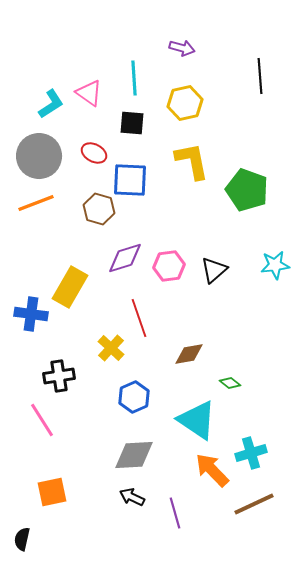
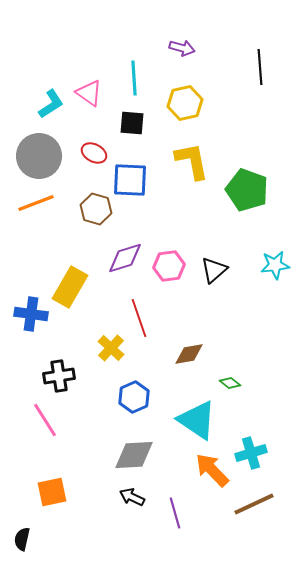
black line: moved 9 px up
brown hexagon: moved 3 px left
pink line: moved 3 px right
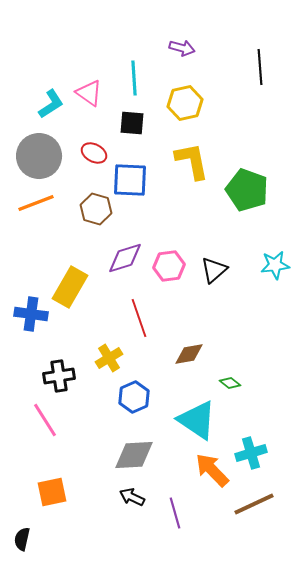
yellow cross: moved 2 px left, 10 px down; rotated 16 degrees clockwise
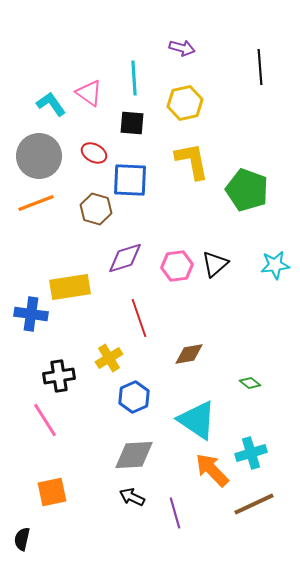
cyan L-shape: rotated 92 degrees counterclockwise
pink hexagon: moved 8 px right
black triangle: moved 1 px right, 6 px up
yellow rectangle: rotated 51 degrees clockwise
green diamond: moved 20 px right
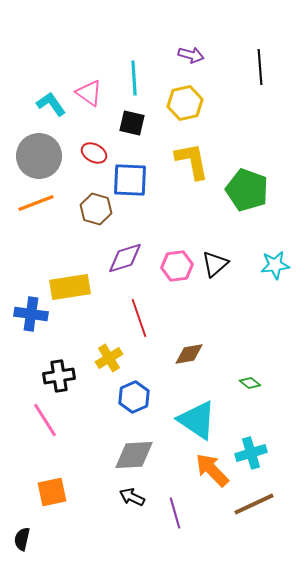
purple arrow: moved 9 px right, 7 px down
black square: rotated 8 degrees clockwise
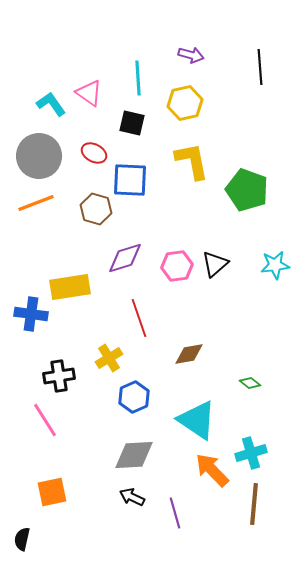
cyan line: moved 4 px right
brown line: rotated 60 degrees counterclockwise
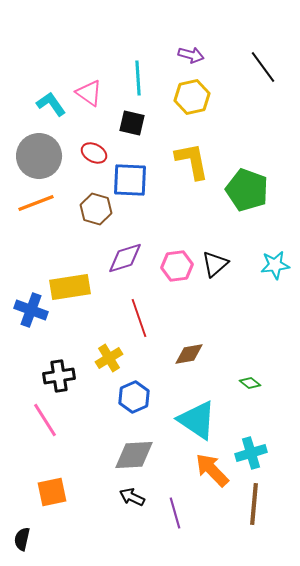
black line: moved 3 px right; rotated 32 degrees counterclockwise
yellow hexagon: moved 7 px right, 6 px up
blue cross: moved 4 px up; rotated 12 degrees clockwise
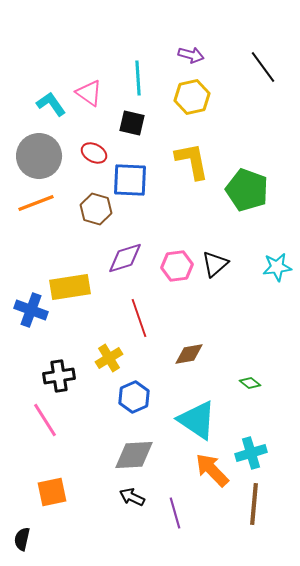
cyan star: moved 2 px right, 2 px down
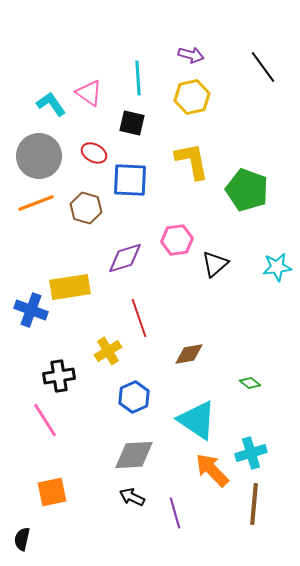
brown hexagon: moved 10 px left, 1 px up
pink hexagon: moved 26 px up
yellow cross: moved 1 px left, 7 px up
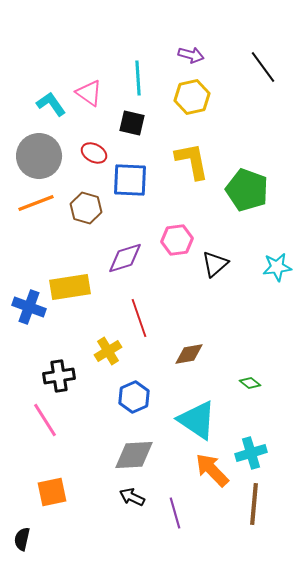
blue cross: moved 2 px left, 3 px up
